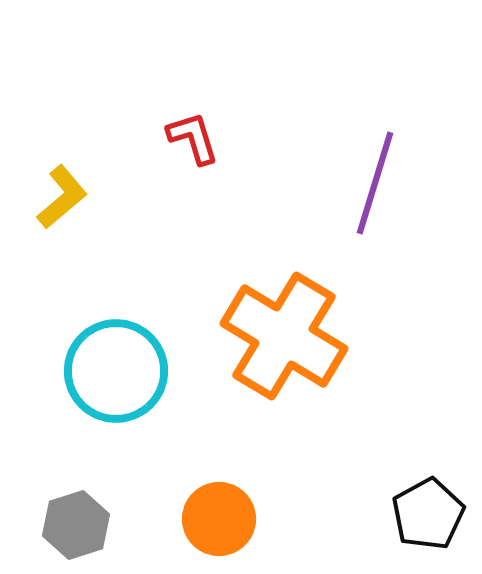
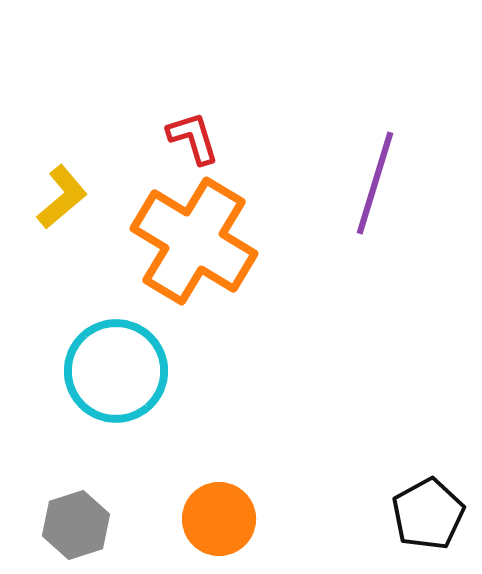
orange cross: moved 90 px left, 95 px up
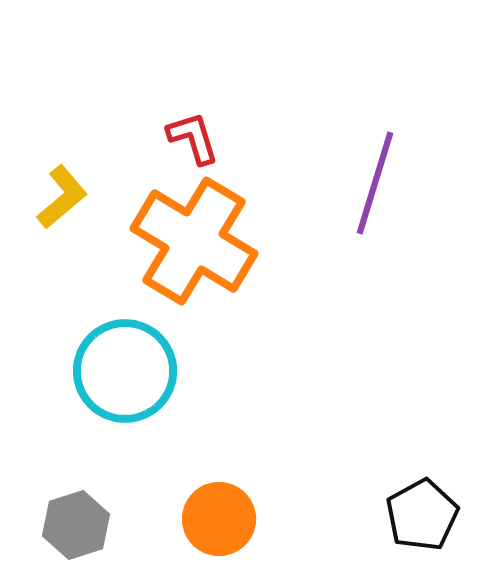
cyan circle: moved 9 px right
black pentagon: moved 6 px left, 1 px down
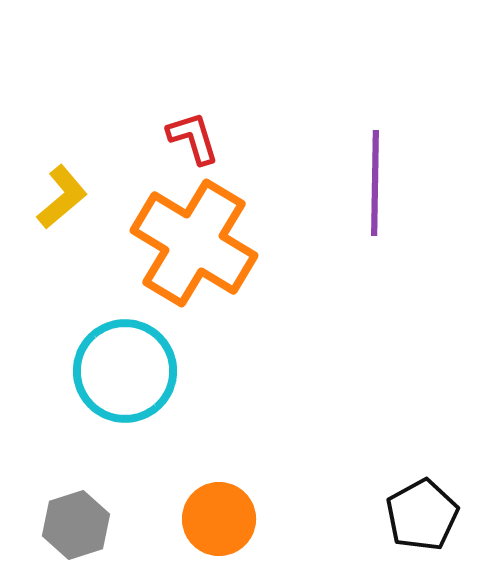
purple line: rotated 16 degrees counterclockwise
orange cross: moved 2 px down
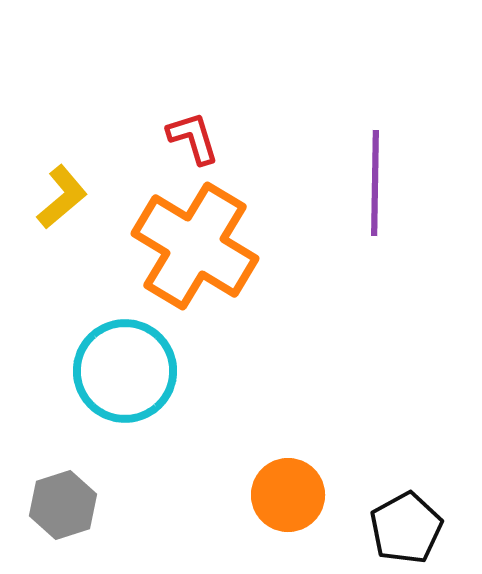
orange cross: moved 1 px right, 3 px down
black pentagon: moved 16 px left, 13 px down
orange circle: moved 69 px right, 24 px up
gray hexagon: moved 13 px left, 20 px up
